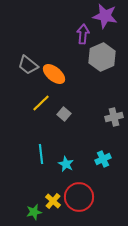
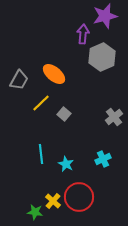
purple star: rotated 25 degrees counterclockwise
gray trapezoid: moved 9 px left, 15 px down; rotated 100 degrees counterclockwise
gray cross: rotated 24 degrees counterclockwise
green star: moved 1 px right; rotated 21 degrees clockwise
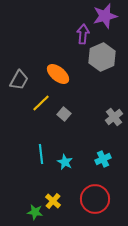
orange ellipse: moved 4 px right
cyan star: moved 1 px left, 2 px up
red circle: moved 16 px right, 2 px down
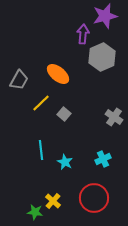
gray cross: rotated 18 degrees counterclockwise
cyan line: moved 4 px up
red circle: moved 1 px left, 1 px up
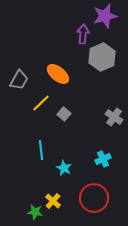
cyan star: moved 1 px left, 6 px down
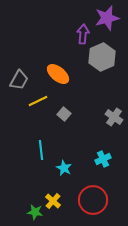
purple star: moved 2 px right, 2 px down
yellow line: moved 3 px left, 2 px up; rotated 18 degrees clockwise
red circle: moved 1 px left, 2 px down
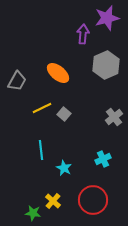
gray hexagon: moved 4 px right, 8 px down
orange ellipse: moved 1 px up
gray trapezoid: moved 2 px left, 1 px down
yellow line: moved 4 px right, 7 px down
gray cross: rotated 18 degrees clockwise
green star: moved 2 px left, 1 px down
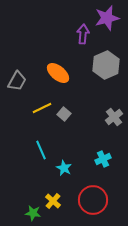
cyan line: rotated 18 degrees counterclockwise
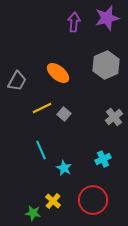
purple arrow: moved 9 px left, 12 px up
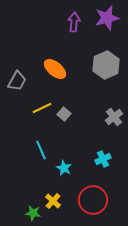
orange ellipse: moved 3 px left, 4 px up
